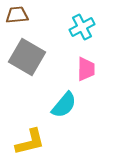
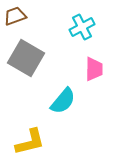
brown trapezoid: moved 2 px left, 1 px down; rotated 15 degrees counterclockwise
gray square: moved 1 px left, 1 px down
pink trapezoid: moved 8 px right
cyan semicircle: moved 1 px left, 4 px up
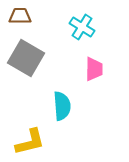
brown trapezoid: moved 5 px right; rotated 20 degrees clockwise
cyan cross: rotated 30 degrees counterclockwise
cyan semicircle: moved 1 px left, 5 px down; rotated 44 degrees counterclockwise
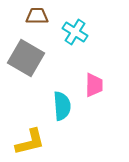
brown trapezoid: moved 17 px right
cyan cross: moved 7 px left, 5 px down
pink trapezoid: moved 16 px down
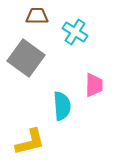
gray square: rotated 6 degrees clockwise
